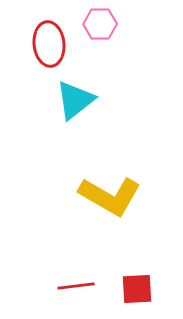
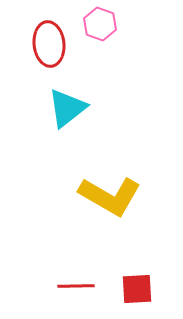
pink hexagon: rotated 20 degrees clockwise
cyan triangle: moved 8 px left, 8 px down
red line: rotated 6 degrees clockwise
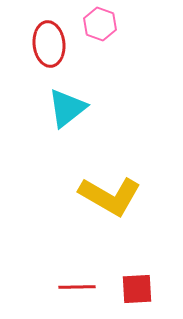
red line: moved 1 px right, 1 px down
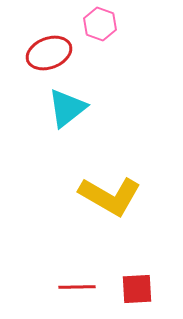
red ellipse: moved 9 px down; rotated 75 degrees clockwise
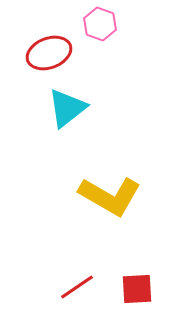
red line: rotated 33 degrees counterclockwise
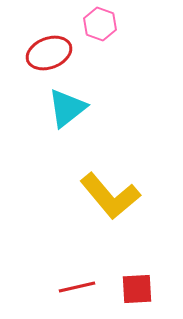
yellow L-shape: rotated 20 degrees clockwise
red line: rotated 21 degrees clockwise
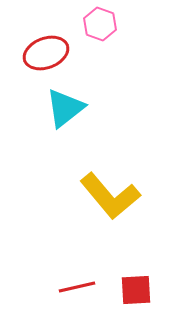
red ellipse: moved 3 px left
cyan triangle: moved 2 px left
red square: moved 1 px left, 1 px down
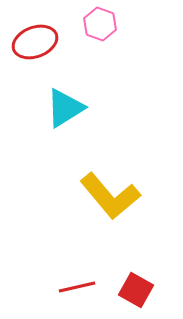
red ellipse: moved 11 px left, 11 px up
cyan triangle: rotated 6 degrees clockwise
red square: rotated 32 degrees clockwise
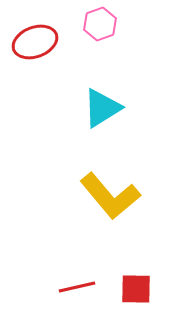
pink hexagon: rotated 20 degrees clockwise
cyan triangle: moved 37 px right
red square: moved 1 px up; rotated 28 degrees counterclockwise
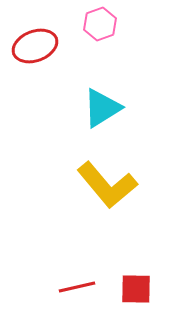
red ellipse: moved 4 px down
yellow L-shape: moved 3 px left, 11 px up
